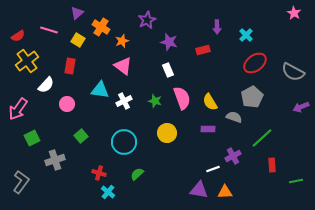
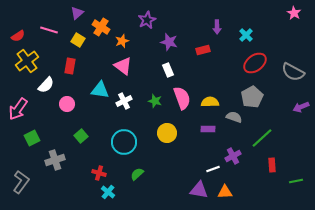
yellow semicircle at (210, 102): rotated 120 degrees clockwise
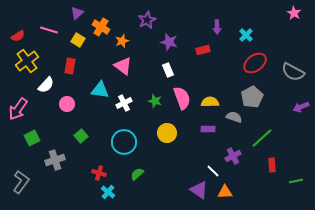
white cross at (124, 101): moved 2 px down
white line at (213, 169): moved 2 px down; rotated 64 degrees clockwise
purple triangle at (199, 190): rotated 24 degrees clockwise
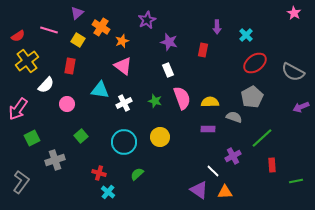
red rectangle at (203, 50): rotated 64 degrees counterclockwise
yellow circle at (167, 133): moved 7 px left, 4 px down
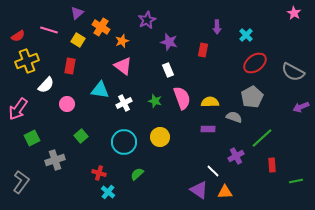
yellow cross at (27, 61): rotated 15 degrees clockwise
purple cross at (233, 156): moved 3 px right
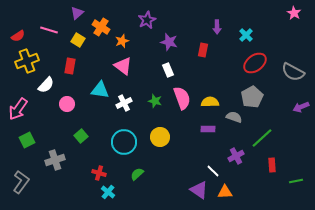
green square at (32, 138): moved 5 px left, 2 px down
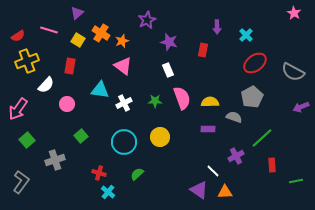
orange cross at (101, 27): moved 6 px down
green star at (155, 101): rotated 16 degrees counterclockwise
green square at (27, 140): rotated 14 degrees counterclockwise
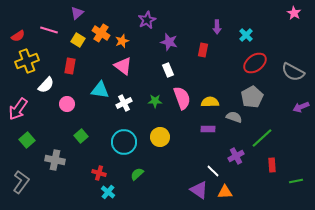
gray cross at (55, 160): rotated 30 degrees clockwise
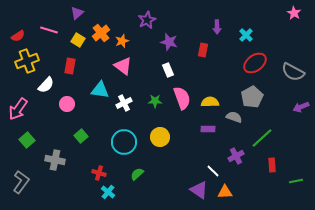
orange cross at (101, 33): rotated 18 degrees clockwise
